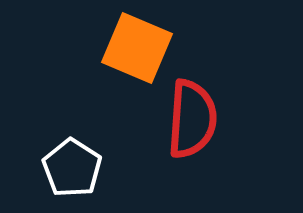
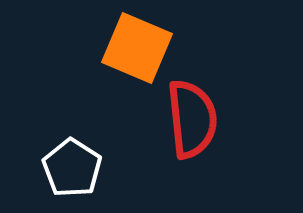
red semicircle: rotated 10 degrees counterclockwise
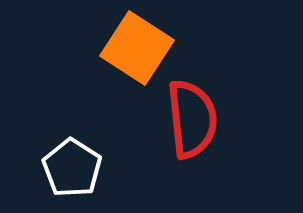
orange square: rotated 10 degrees clockwise
